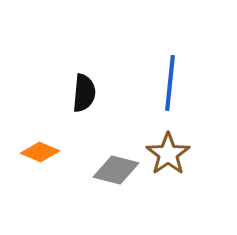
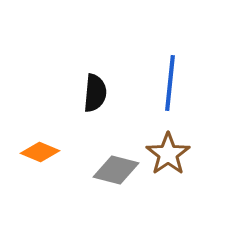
black semicircle: moved 11 px right
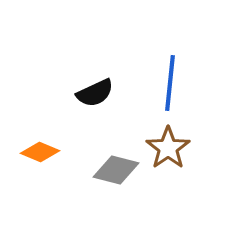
black semicircle: rotated 60 degrees clockwise
brown star: moved 6 px up
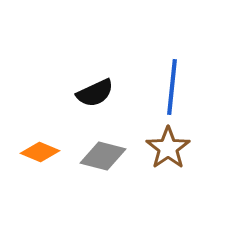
blue line: moved 2 px right, 4 px down
gray diamond: moved 13 px left, 14 px up
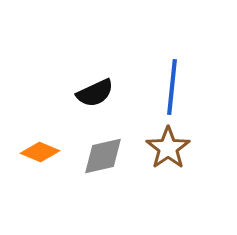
gray diamond: rotated 27 degrees counterclockwise
